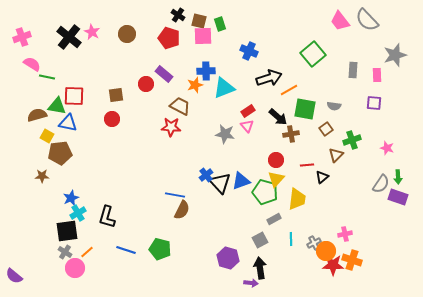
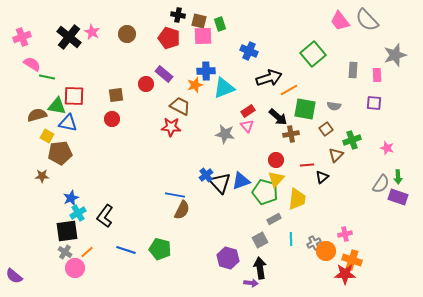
black cross at (178, 15): rotated 24 degrees counterclockwise
black L-shape at (107, 217): moved 2 px left, 1 px up; rotated 20 degrees clockwise
red star at (333, 265): moved 12 px right, 9 px down
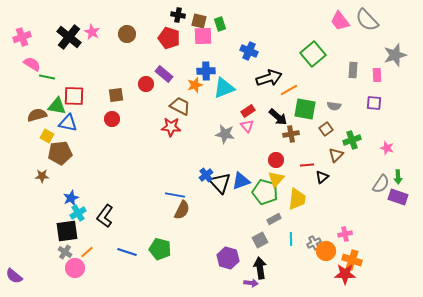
blue line at (126, 250): moved 1 px right, 2 px down
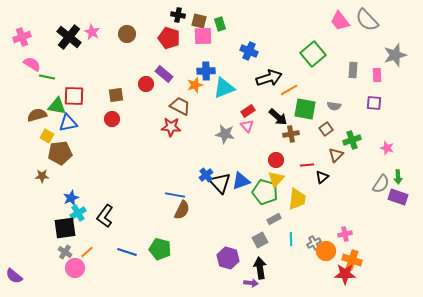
blue triangle at (68, 123): rotated 24 degrees counterclockwise
black square at (67, 231): moved 2 px left, 3 px up
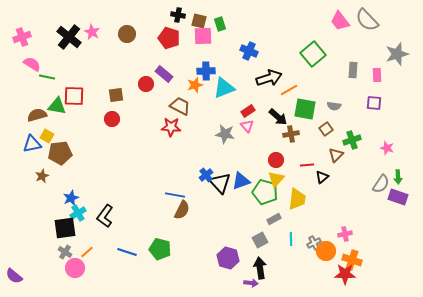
gray star at (395, 55): moved 2 px right, 1 px up
blue triangle at (68, 123): moved 36 px left, 21 px down
brown star at (42, 176): rotated 24 degrees counterclockwise
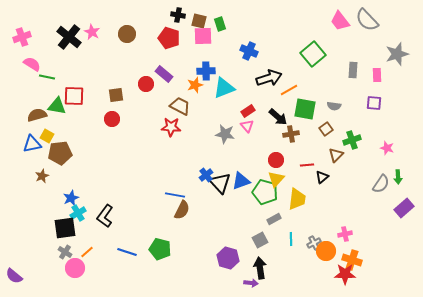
purple rectangle at (398, 197): moved 6 px right, 11 px down; rotated 60 degrees counterclockwise
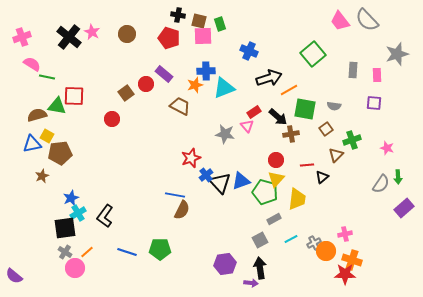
brown square at (116, 95): moved 10 px right, 2 px up; rotated 28 degrees counterclockwise
red rectangle at (248, 111): moved 6 px right, 1 px down
red star at (171, 127): moved 20 px right, 31 px down; rotated 24 degrees counterclockwise
cyan line at (291, 239): rotated 64 degrees clockwise
green pentagon at (160, 249): rotated 15 degrees counterclockwise
purple hexagon at (228, 258): moved 3 px left, 6 px down; rotated 25 degrees counterclockwise
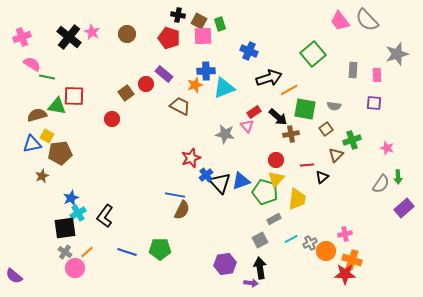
brown square at (199, 21): rotated 14 degrees clockwise
gray cross at (314, 243): moved 4 px left
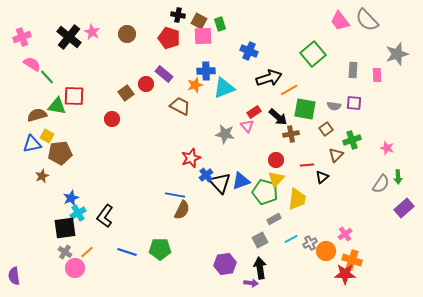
green line at (47, 77): rotated 35 degrees clockwise
purple square at (374, 103): moved 20 px left
pink cross at (345, 234): rotated 24 degrees counterclockwise
purple semicircle at (14, 276): rotated 42 degrees clockwise
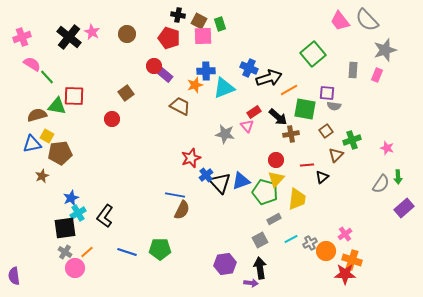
blue cross at (249, 51): moved 17 px down
gray star at (397, 54): moved 12 px left, 4 px up
pink rectangle at (377, 75): rotated 24 degrees clockwise
red circle at (146, 84): moved 8 px right, 18 px up
purple square at (354, 103): moved 27 px left, 10 px up
brown square at (326, 129): moved 2 px down
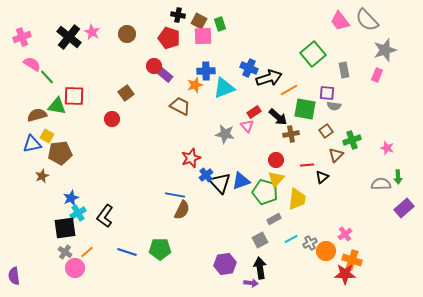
gray rectangle at (353, 70): moved 9 px left; rotated 14 degrees counterclockwise
gray semicircle at (381, 184): rotated 126 degrees counterclockwise
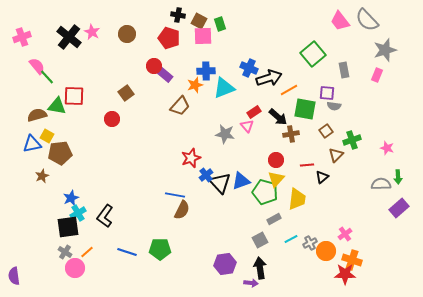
pink semicircle at (32, 64): moved 5 px right, 2 px down; rotated 18 degrees clockwise
brown trapezoid at (180, 106): rotated 105 degrees clockwise
purple rectangle at (404, 208): moved 5 px left
black square at (65, 228): moved 3 px right, 1 px up
